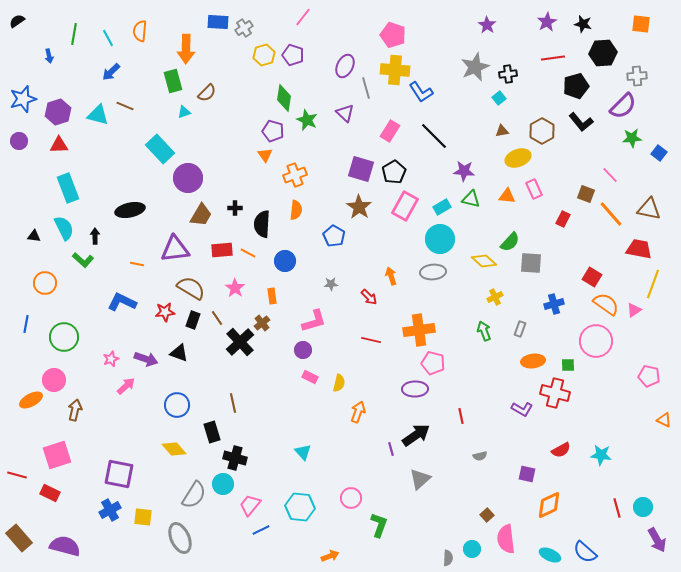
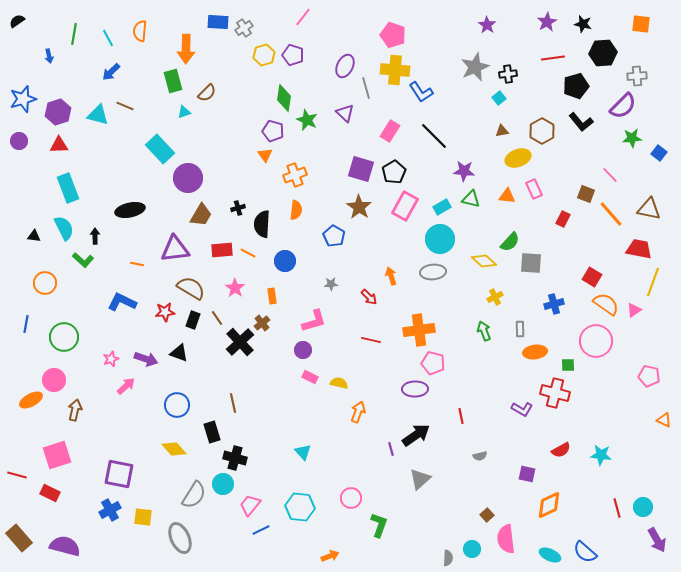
black cross at (235, 208): moved 3 px right; rotated 16 degrees counterclockwise
yellow line at (653, 284): moved 2 px up
gray rectangle at (520, 329): rotated 21 degrees counterclockwise
orange ellipse at (533, 361): moved 2 px right, 9 px up
yellow semicircle at (339, 383): rotated 90 degrees counterclockwise
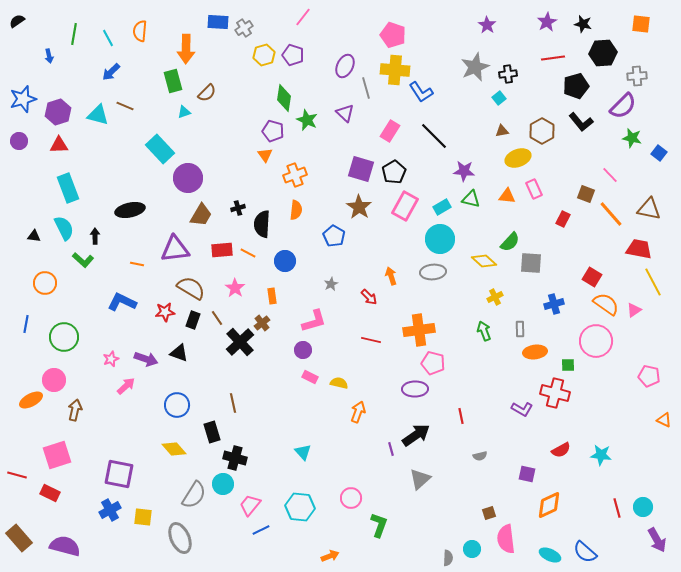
green star at (632, 138): rotated 18 degrees clockwise
yellow line at (653, 282): rotated 48 degrees counterclockwise
gray star at (331, 284): rotated 24 degrees counterclockwise
brown square at (487, 515): moved 2 px right, 2 px up; rotated 24 degrees clockwise
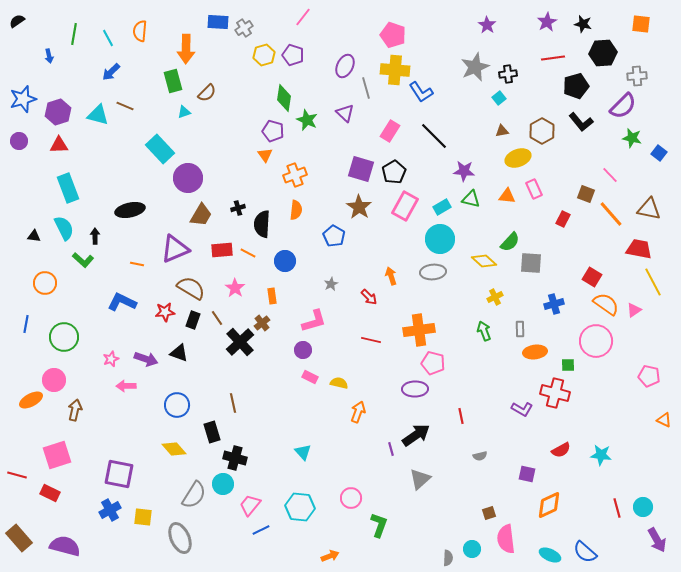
purple triangle at (175, 249): rotated 16 degrees counterclockwise
pink arrow at (126, 386): rotated 138 degrees counterclockwise
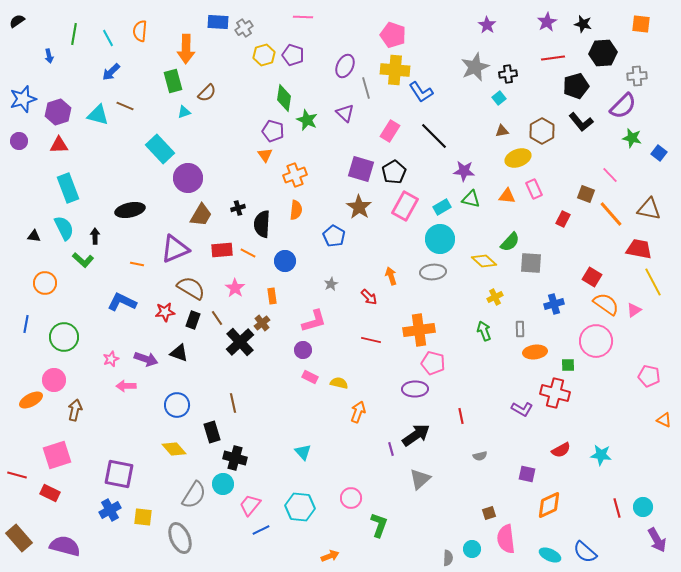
pink line at (303, 17): rotated 54 degrees clockwise
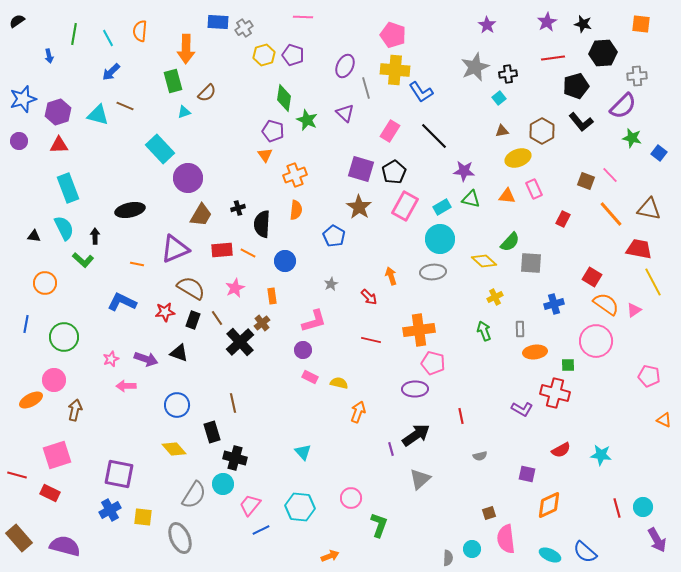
brown square at (586, 194): moved 13 px up
pink star at (235, 288): rotated 12 degrees clockwise
